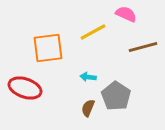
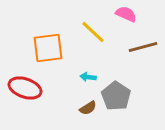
yellow line: rotated 72 degrees clockwise
brown semicircle: rotated 144 degrees counterclockwise
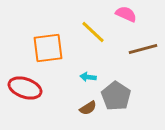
brown line: moved 2 px down
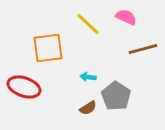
pink semicircle: moved 3 px down
yellow line: moved 5 px left, 8 px up
red ellipse: moved 1 px left, 1 px up
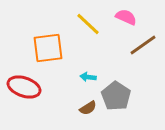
brown line: moved 4 px up; rotated 20 degrees counterclockwise
